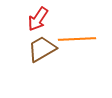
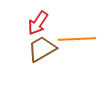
red arrow: moved 4 px down
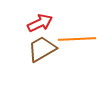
red arrow: moved 2 px right; rotated 150 degrees counterclockwise
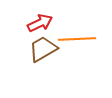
brown trapezoid: moved 1 px right
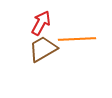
red arrow: moved 1 px right; rotated 35 degrees counterclockwise
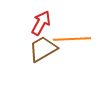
orange line: moved 5 px left
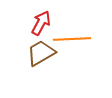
brown trapezoid: moved 2 px left, 4 px down
